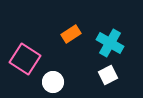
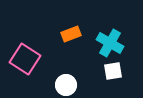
orange rectangle: rotated 12 degrees clockwise
white square: moved 5 px right, 4 px up; rotated 18 degrees clockwise
white circle: moved 13 px right, 3 px down
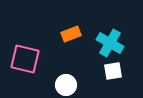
pink square: rotated 20 degrees counterclockwise
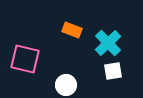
orange rectangle: moved 1 px right, 4 px up; rotated 42 degrees clockwise
cyan cross: moved 2 px left; rotated 16 degrees clockwise
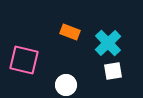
orange rectangle: moved 2 px left, 2 px down
pink square: moved 1 px left, 1 px down
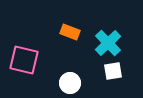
white circle: moved 4 px right, 2 px up
